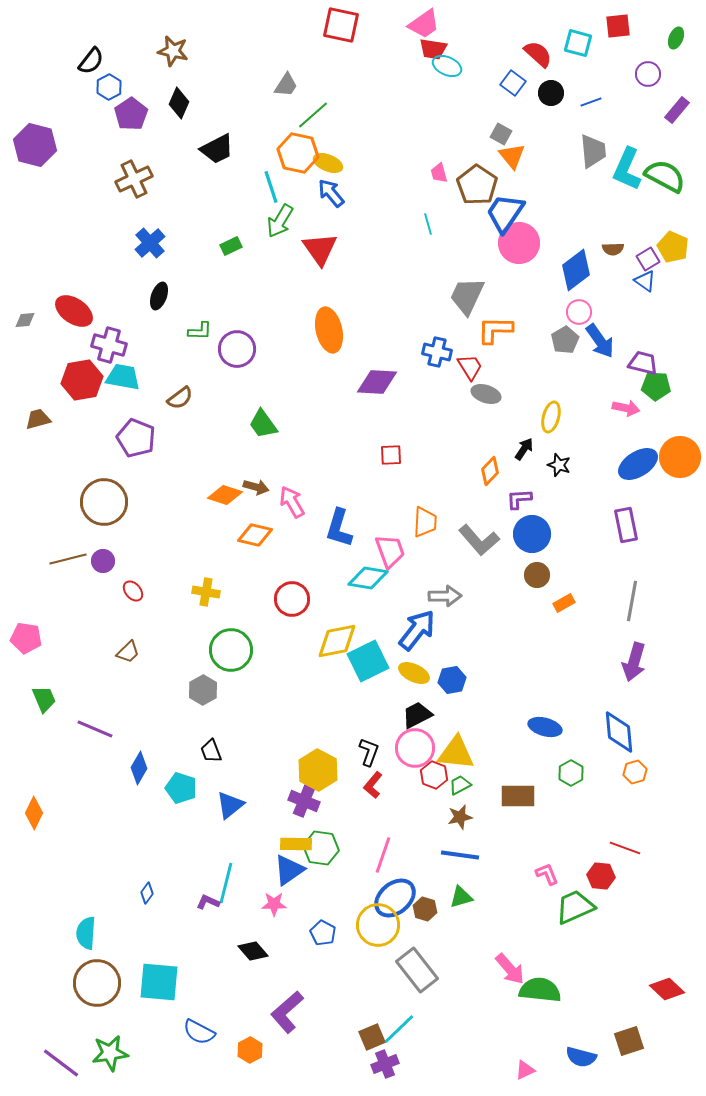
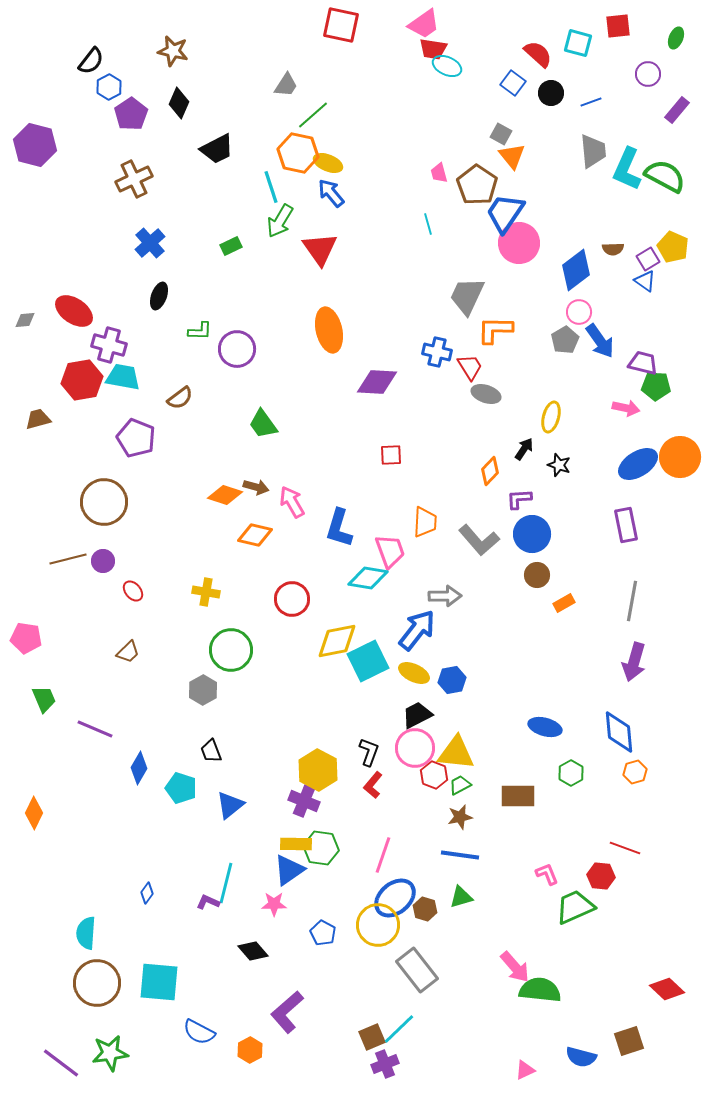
pink arrow at (510, 969): moved 5 px right, 2 px up
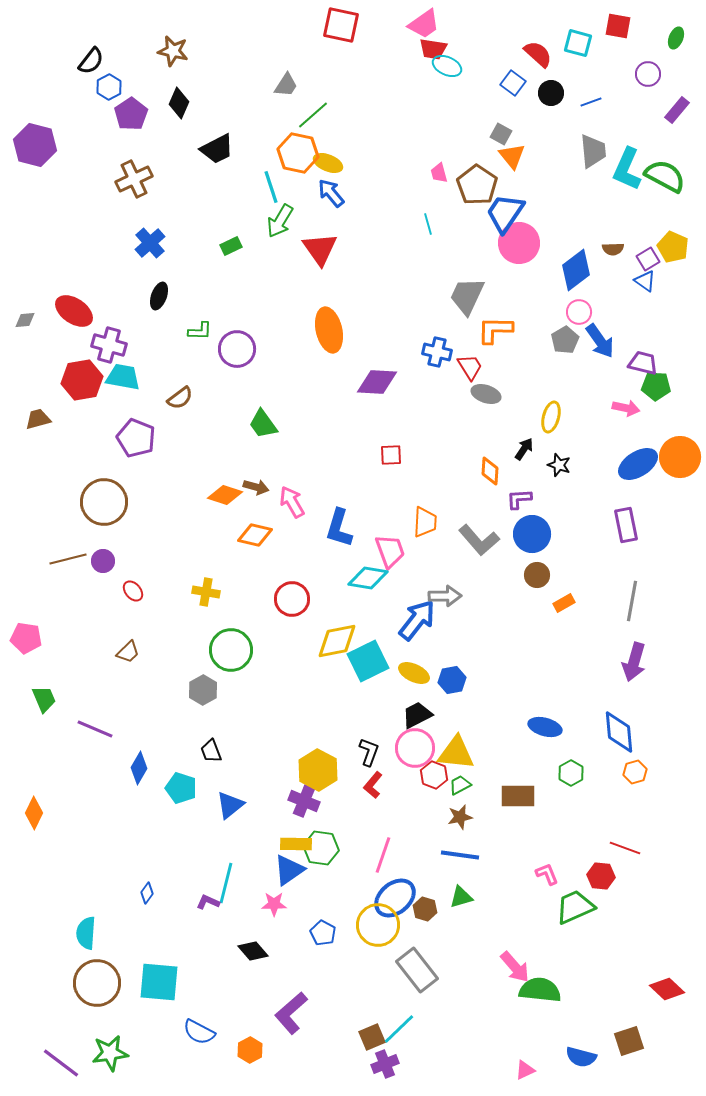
red square at (618, 26): rotated 16 degrees clockwise
orange diamond at (490, 471): rotated 40 degrees counterclockwise
blue arrow at (417, 630): moved 10 px up
purple L-shape at (287, 1012): moved 4 px right, 1 px down
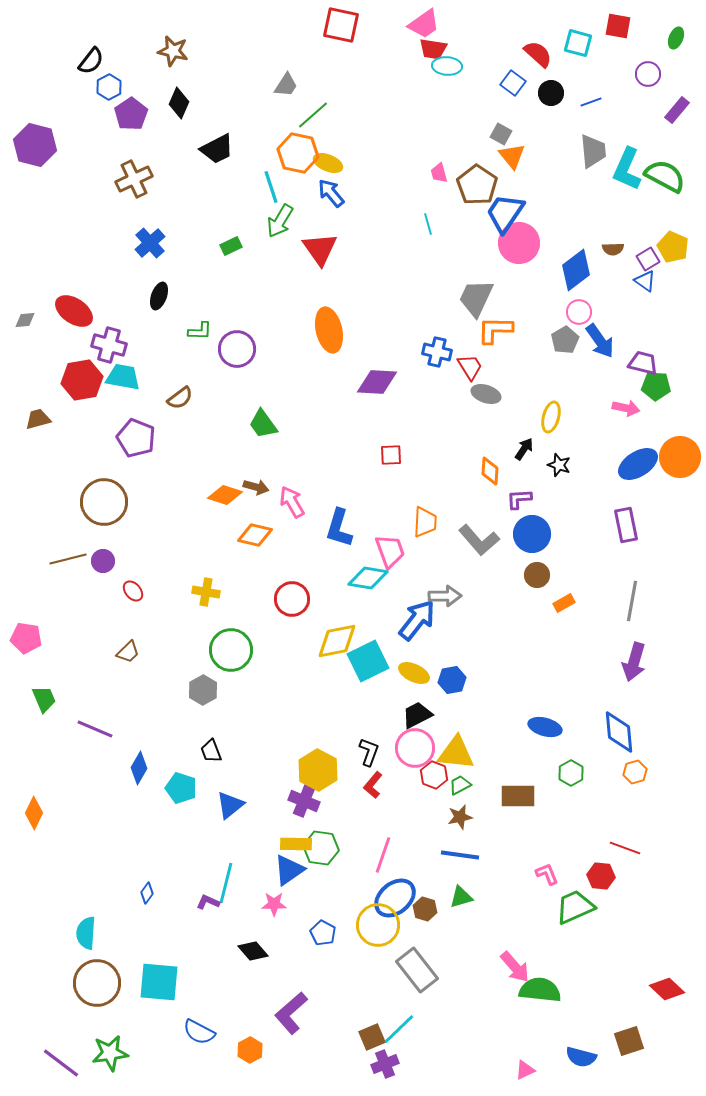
cyan ellipse at (447, 66): rotated 20 degrees counterclockwise
gray trapezoid at (467, 296): moved 9 px right, 2 px down
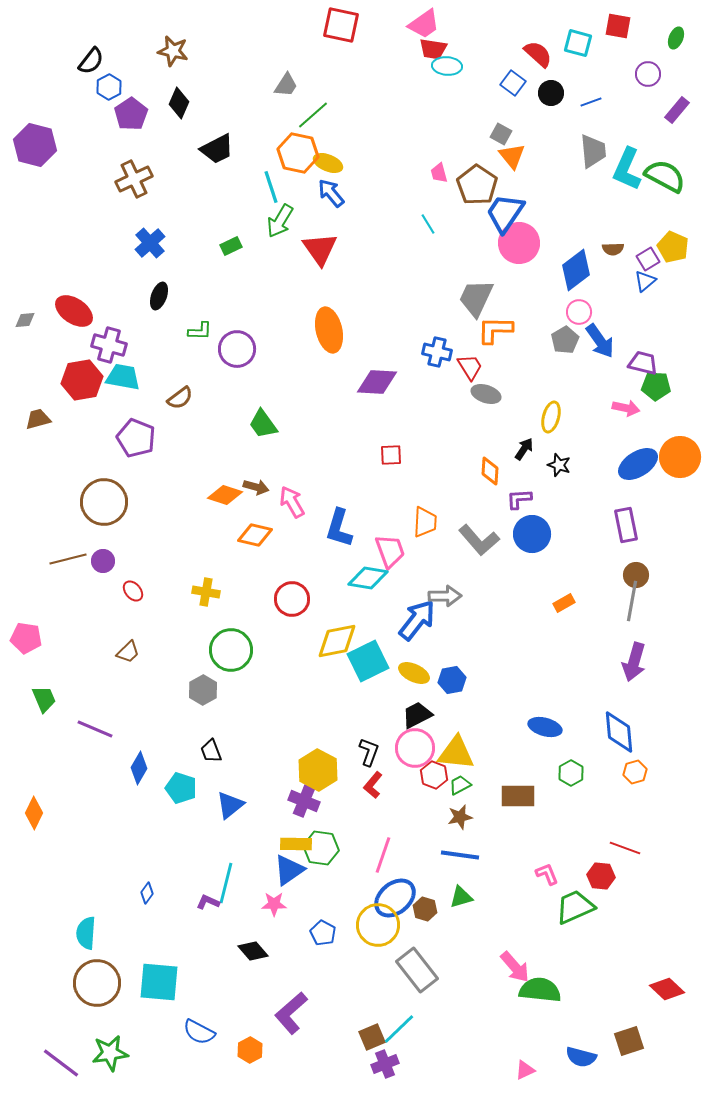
cyan line at (428, 224): rotated 15 degrees counterclockwise
blue triangle at (645, 281): rotated 45 degrees clockwise
brown circle at (537, 575): moved 99 px right
